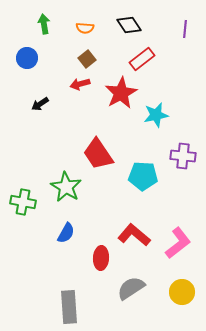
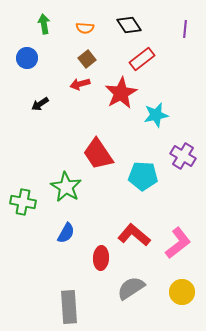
purple cross: rotated 25 degrees clockwise
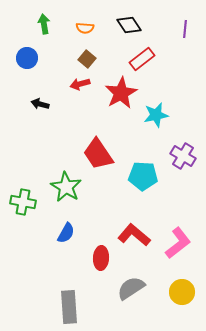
brown square: rotated 12 degrees counterclockwise
black arrow: rotated 48 degrees clockwise
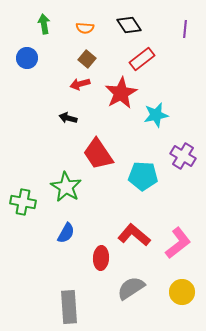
black arrow: moved 28 px right, 14 px down
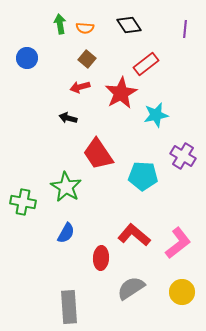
green arrow: moved 16 px right
red rectangle: moved 4 px right, 5 px down
red arrow: moved 3 px down
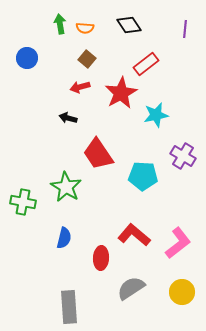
blue semicircle: moved 2 px left, 5 px down; rotated 15 degrees counterclockwise
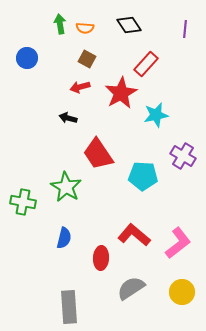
brown square: rotated 12 degrees counterclockwise
red rectangle: rotated 10 degrees counterclockwise
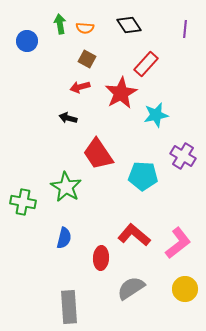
blue circle: moved 17 px up
yellow circle: moved 3 px right, 3 px up
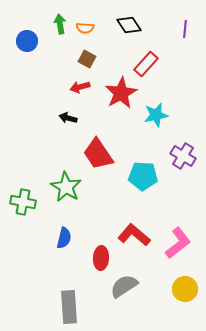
gray semicircle: moved 7 px left, 2 px up
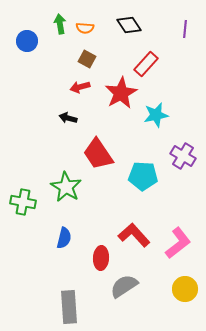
red L-shape: rotated 8 degrees clockwise
